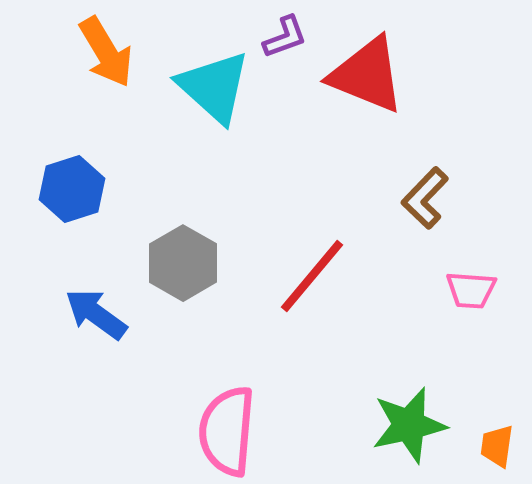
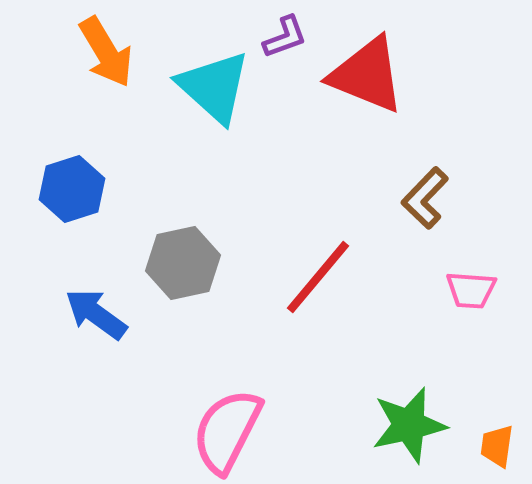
gray hexagon: rotated 18 degrees clockwise
red line: moved 6 px right, 1 px down
pink semicircle: rotated 22 degrees clockwise
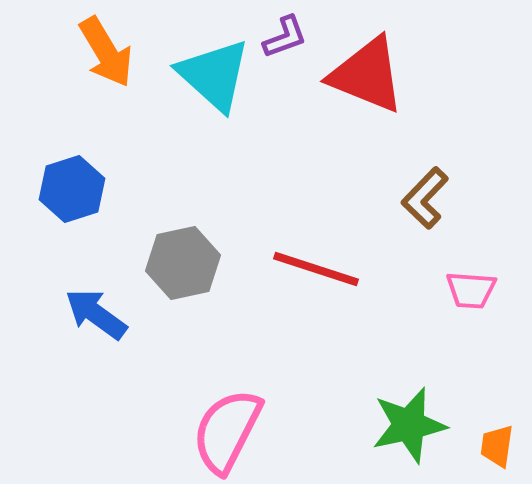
cyan triangle: moved 12 px up
red line: moved 2 px left, 8 px up; rotated 68 degrees clockwise
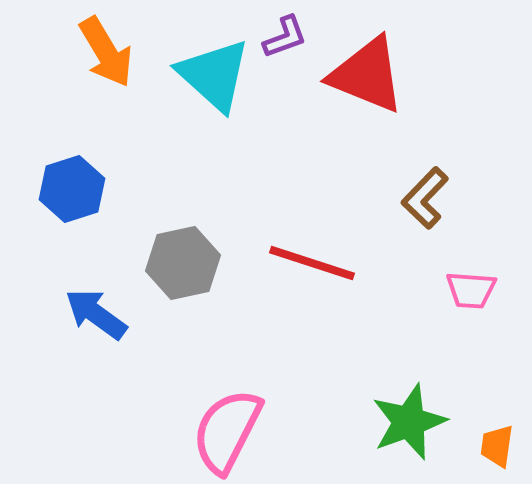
red line: moved 4 px left, 6 px up
green star: moved 3 px up; rotated 8 degrees counterclockwise
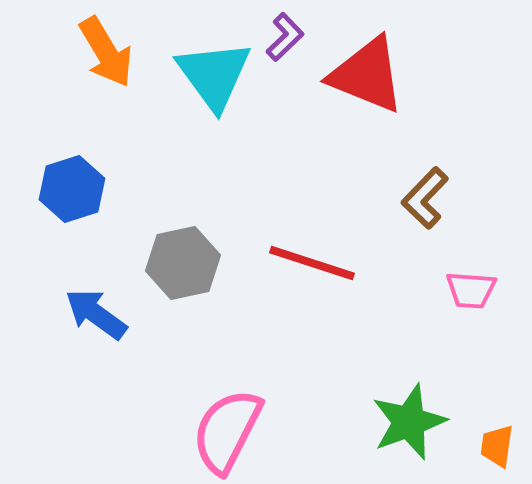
purple L-shape: rotated 24 degrees counterclockwise
cyan triangle: rotated 12 degrees clockwise
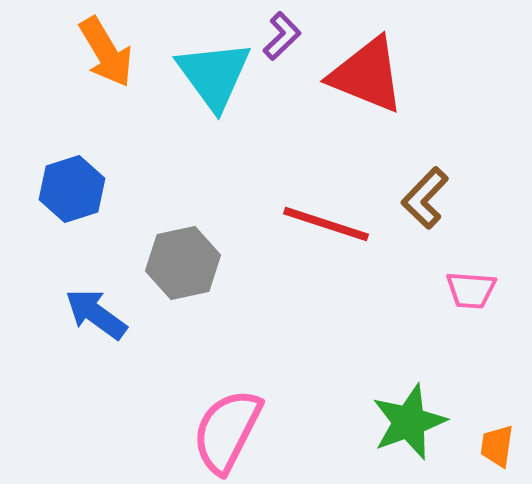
purple L-shape: moved 3 px left, 1 px up
red line: moved 14 px right, 39 px up
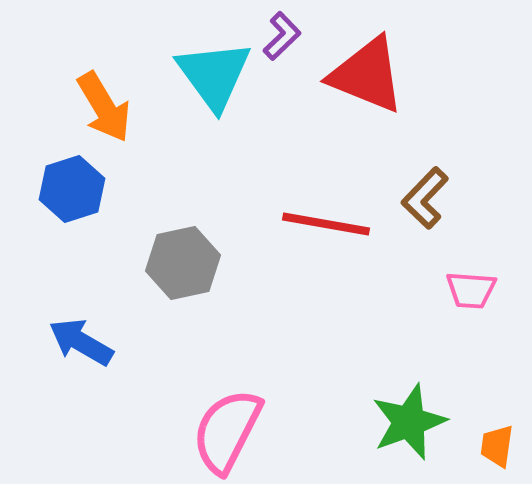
orange arrow: moved 2 px left, 55 px down
red line: rotated 8 degrees counterclockwise
blue arrow: moved 15 px left, 28 px down; rotated 6 degrees counterclockwise
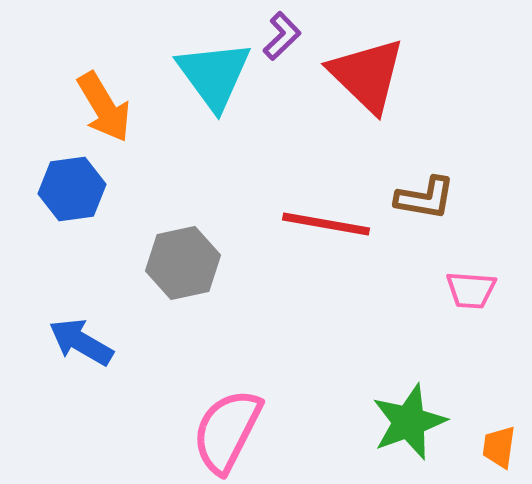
red triangle: rotated 22 degrees clockwise
blue hexagon: rotated 10 degrees clockwise
brown L-shape: rotated 124 degrees counterclockwise
orange trapezoid: moved 2 px right, 1 px down
